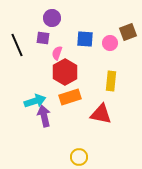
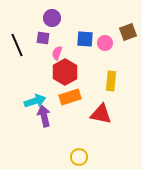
pink circle: moved 5 px left
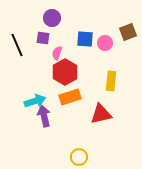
red triangle: rotated 25 degrees counterclockwise
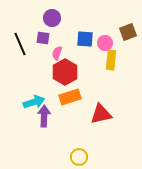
black line: moved 3 px right, 1 px up
yellow rectangle: moved 21 px up
cyan arrow: moved 1 px left, 1 px down
purple arrow: rotated 15 degrees clockwise
